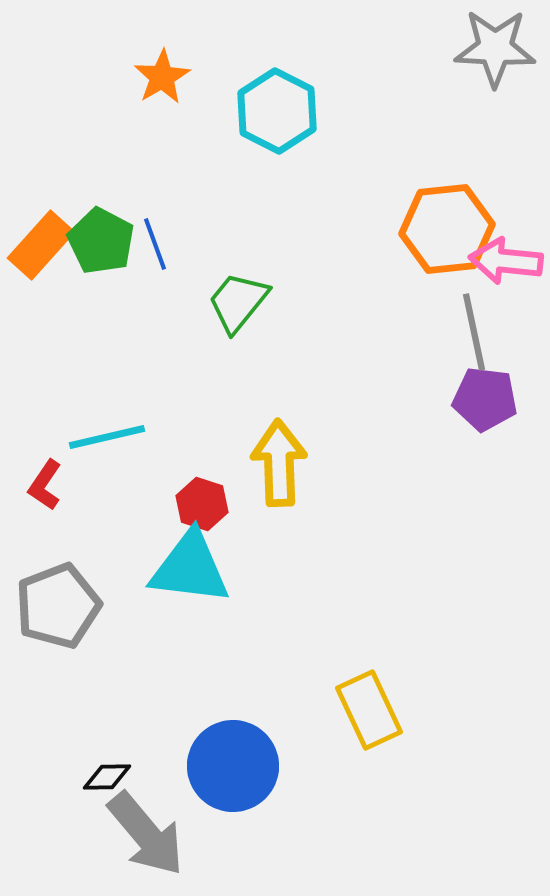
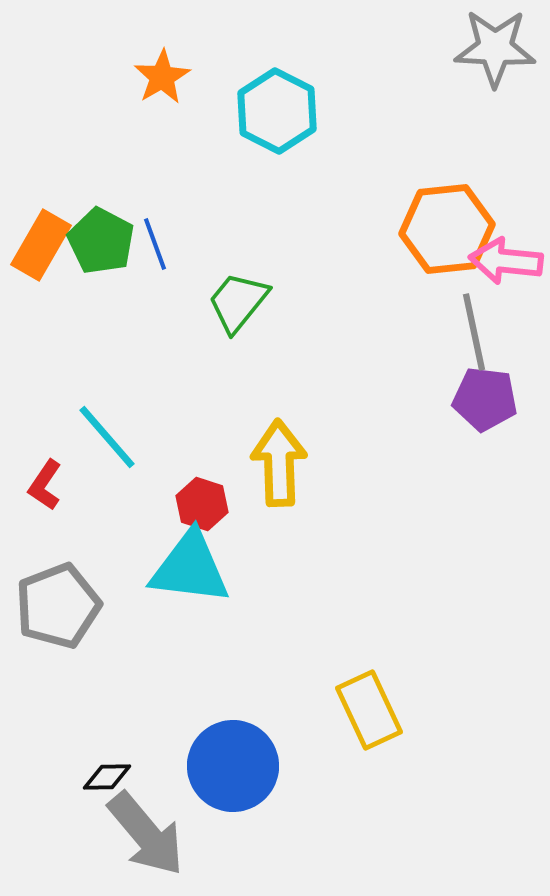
orange rectangle: rotated 12 degrees counterclockwise
cyan line: rotated 62 degrees clockwise
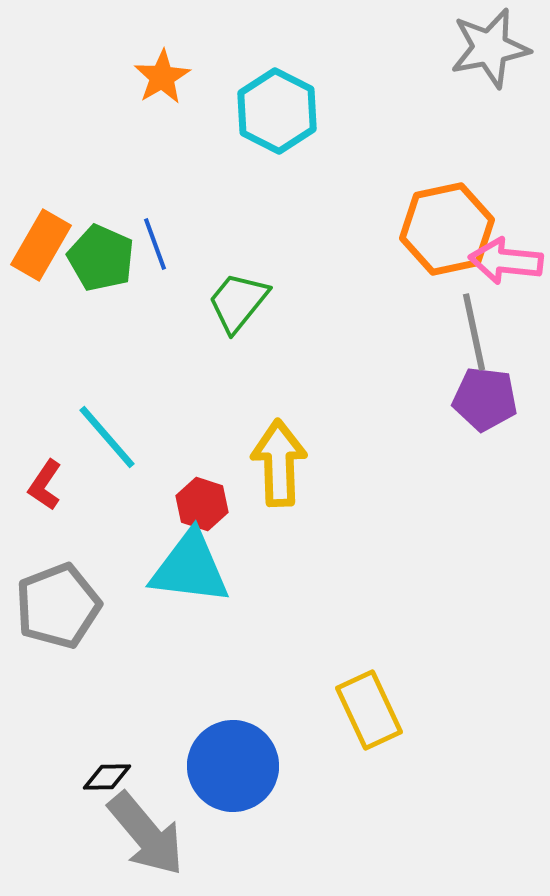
gray star: moved 5 px left; rotated 14 degrees counterclockwise
orange hexagon: rotated 6 degrees counterclockwise
green pentagon: moved 17 px down; rotated 4 degrees counterclockwise
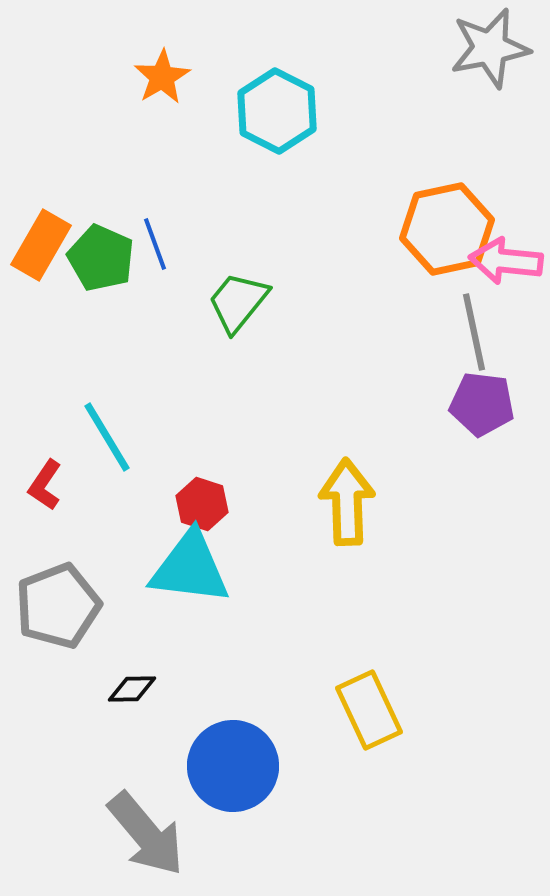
purple pentagon: moved 3 px left, 5 px down
cyan line: rotated 10 degrees clockwise
yellow arrow: moved 68 px right, 39 px down
black diamond: moved 25 px right, 88 px up
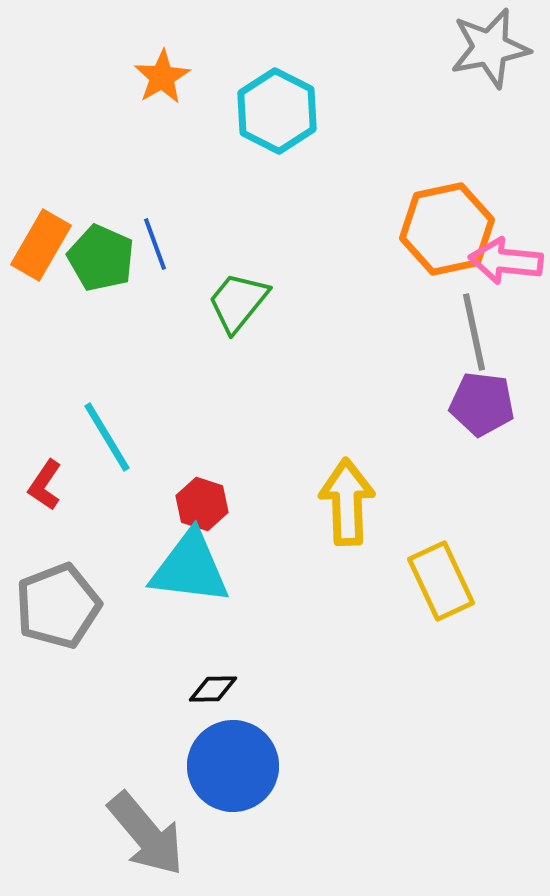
black diamond: moved 81 px right
yellow rectangle: moved 72 px right, 129 px up
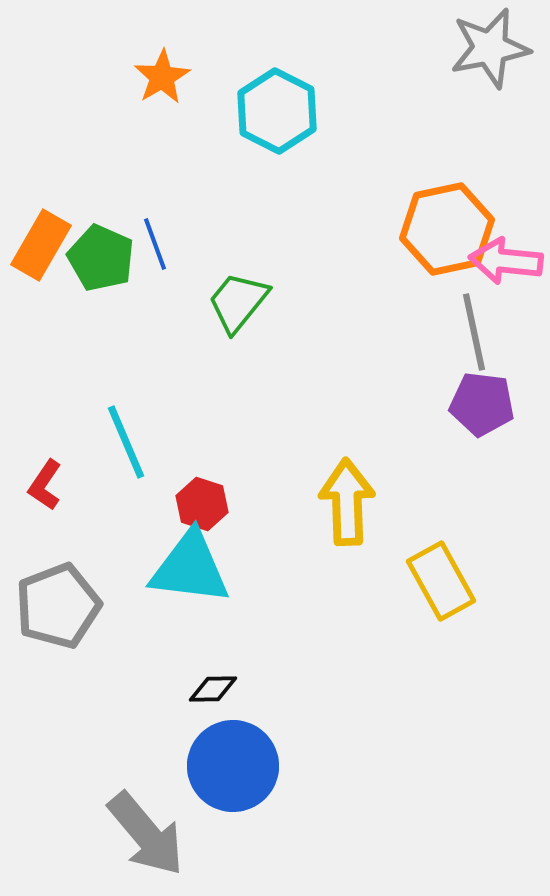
cyan line: moved 19 px right, 5 px down; rotated 8 degrees clockwise
yellow rectangle: rotated 4 degrees counterclockwise
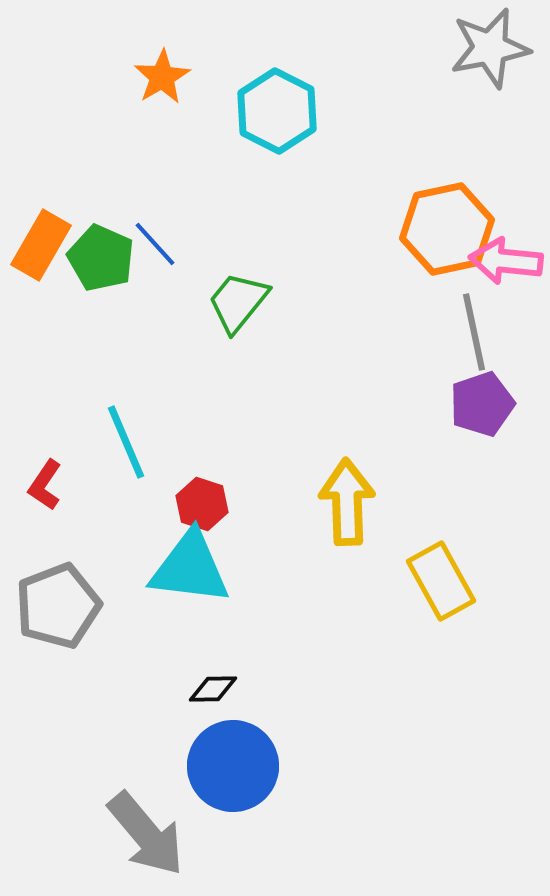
blue line: rotated 22 degrees counterclockwise
purple pentagon: rotated 26 degrees counterclockwise
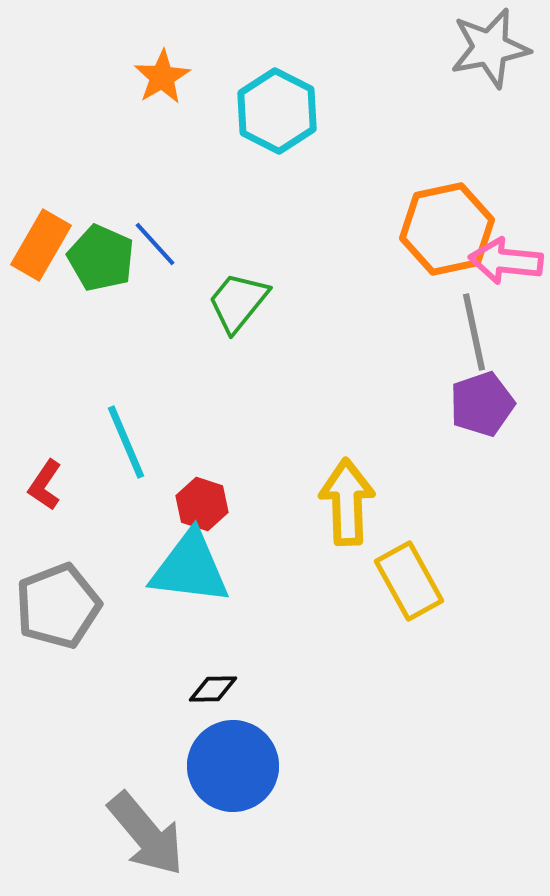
yellow rectangle: moved 32 px left
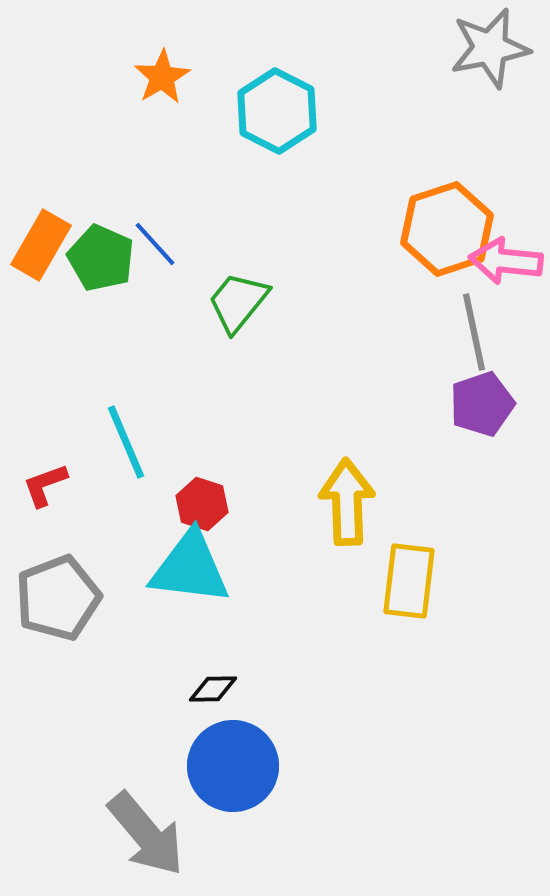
orange hexagon: rotated 6 degrees counterclockwise
red L-shape: rotated 36 degrees clockwise
yellow rectangle: rotated 36 degrees clockwise
gray pentagon: moved 8 px up
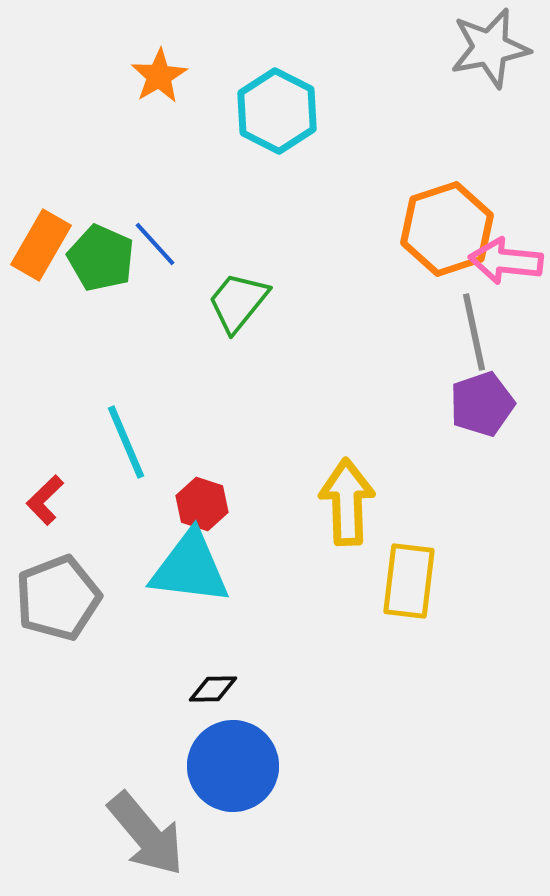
orange star: moved 3 px left, 1 px up
red L-shape: moved 15 px down; rotated 24 degrees counterclockwise
